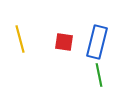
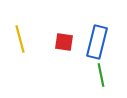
green line: moved 2 px right
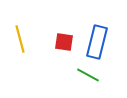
green line: moved 13 px left; rotated 50 degrees counterclockwise
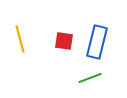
red square: moved 1 px up
green line: moved 2 px right, 3 px down; rotated 50 degrees counterclockwise
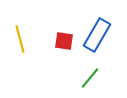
blue rectangle: moved 7 px up; rotated 16 degrees clockwise
green line: rotated 30 degrees counterclockwise
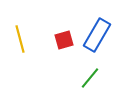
red square: moved 1 px up; rotated 24 degrees counterclockwise
